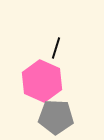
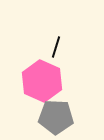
black line: moved 1 px up
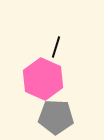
pink hexagon: moved 1 px right, 2 px up
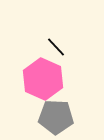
black line: rotated 60 degrees counterclockwise
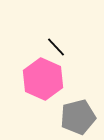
gray pentagon: moved 22 px right; rotated 16 degrees counterclockwise
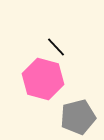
pink hexagon: rotated 9 degrees counterclockwise
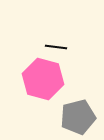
black line: rotated 40 degrees counterclockwise
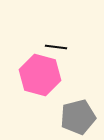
pink hexagon: moved 3 px left, 4 px up
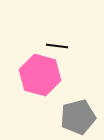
black line: moved 1 px right, 1 px up
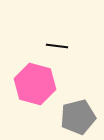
pink hexagon: moved 5 px left, 9 px down
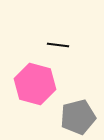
black line: moved 1 px right, 1 px up
